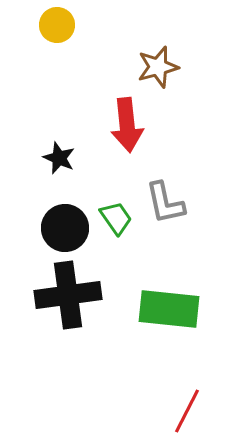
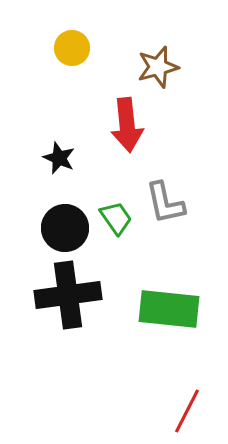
yellow circle: moved 15 px right, 23 px down
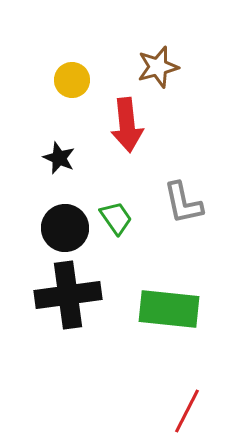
yellow circle: moved 32 px down
gray L-shape: moved 18 px right
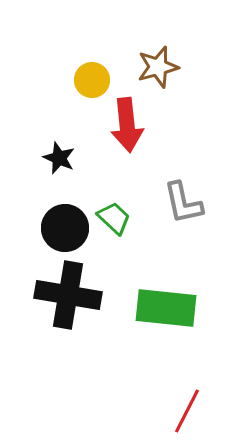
yellow circle: moved 20 px right
green trapezoid: moved 2 px left; rotated 12 degrees counterclockwise
black cross: rotated 18 degrees clockwise
green rectangle: moved 3 px left, 1 px up
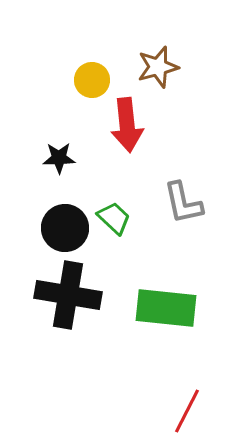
black star: rotated 24 degrees counterclockwise
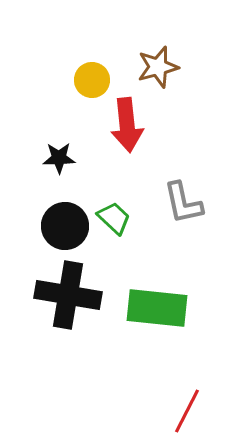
black circle: moved 2 px up
green rectangle: moved 9 px left
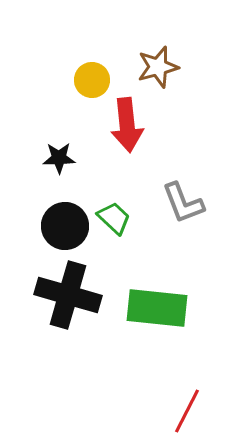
gray L-shape: rotated 9 degrees counterclockwise
black cross: rotated 6 degrees clockwise
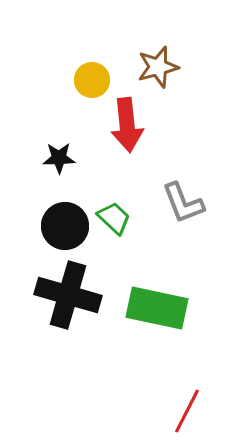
green rectangle: rotated 6 degrees clockwise
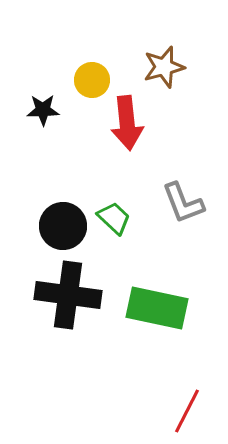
brown star: moved 6 px right
red arrow: moved 2 px up
black star: moved 16 px left, 48 px up
black circle: moved 2 px left
black cross: rotated 8 degrees counterclockwise
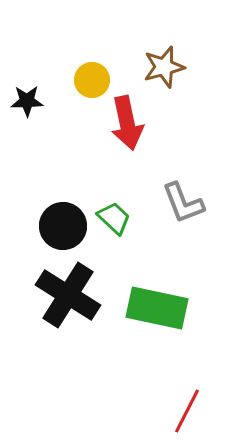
black star: moved 16 px left, 9 px up
red arrow: rotated 6 degrees counterclockwise
black cross: rotated 24 degrees clockwise
